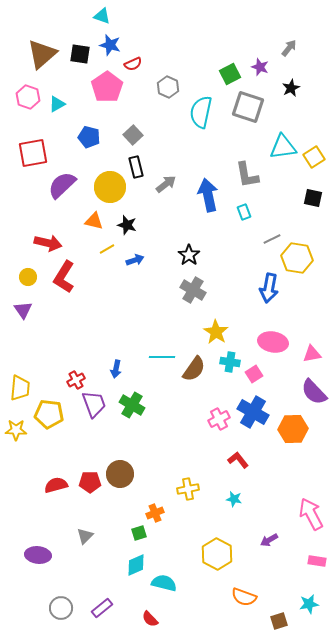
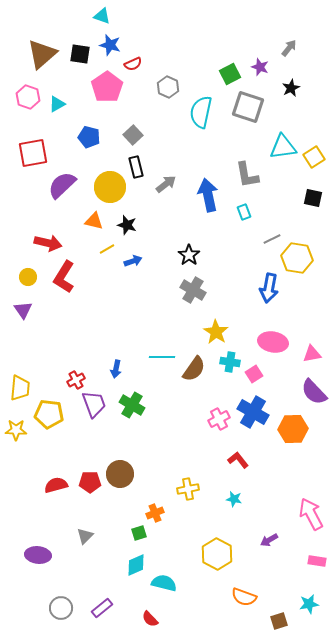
blue arrow at (135, 260): moved 2 px left, 1 px down
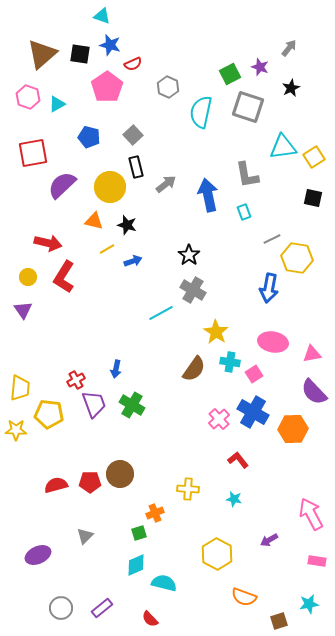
cyan line at (162, 357): moved 1 px left, 44 px up; rotated 30 degrees counterclockwise
pink cross at (219, 419): rotated 15 degrees counterclockwise
yellow cross at (188, 489): rotated 15 degrees clockwise
purple ellipse at (38, 555): rotated 30 degrees counterclockwise
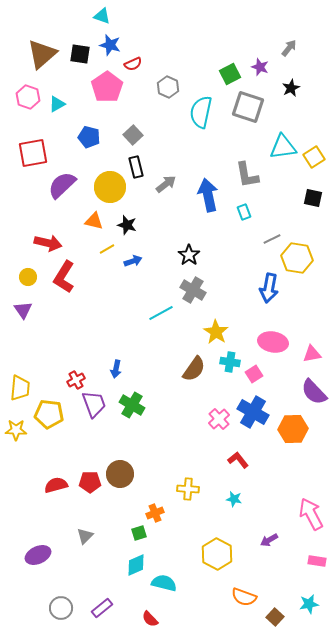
brown square at (279, 621): moved 4 px left, 4 px up; rotated 30 degrees counterclockwise
